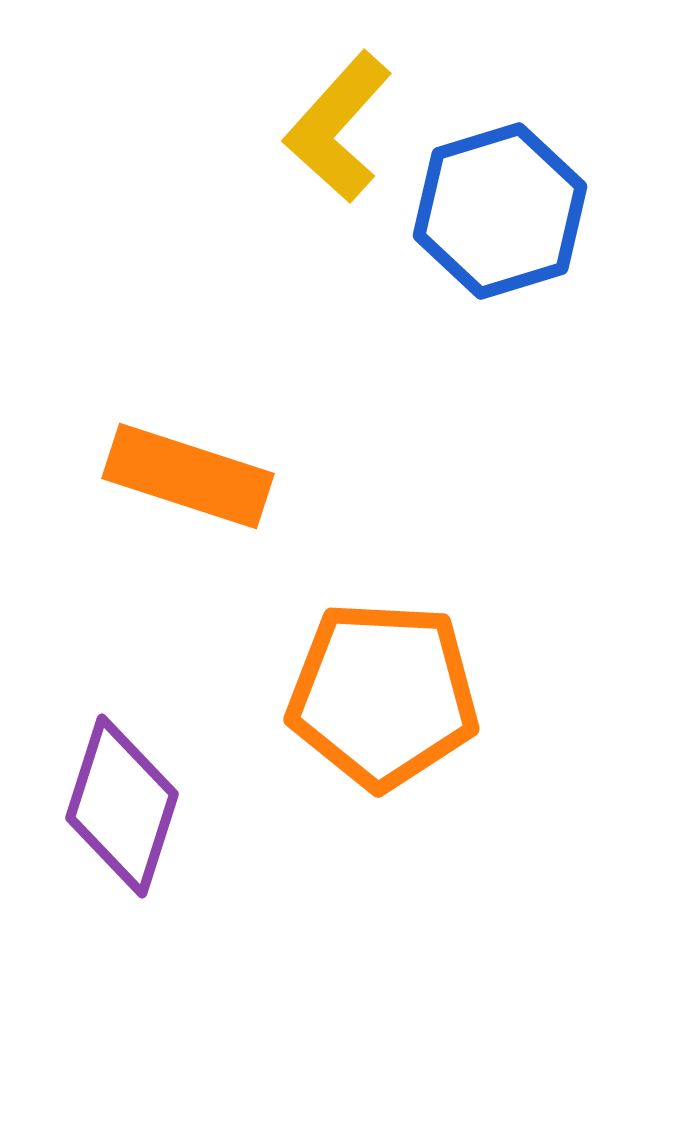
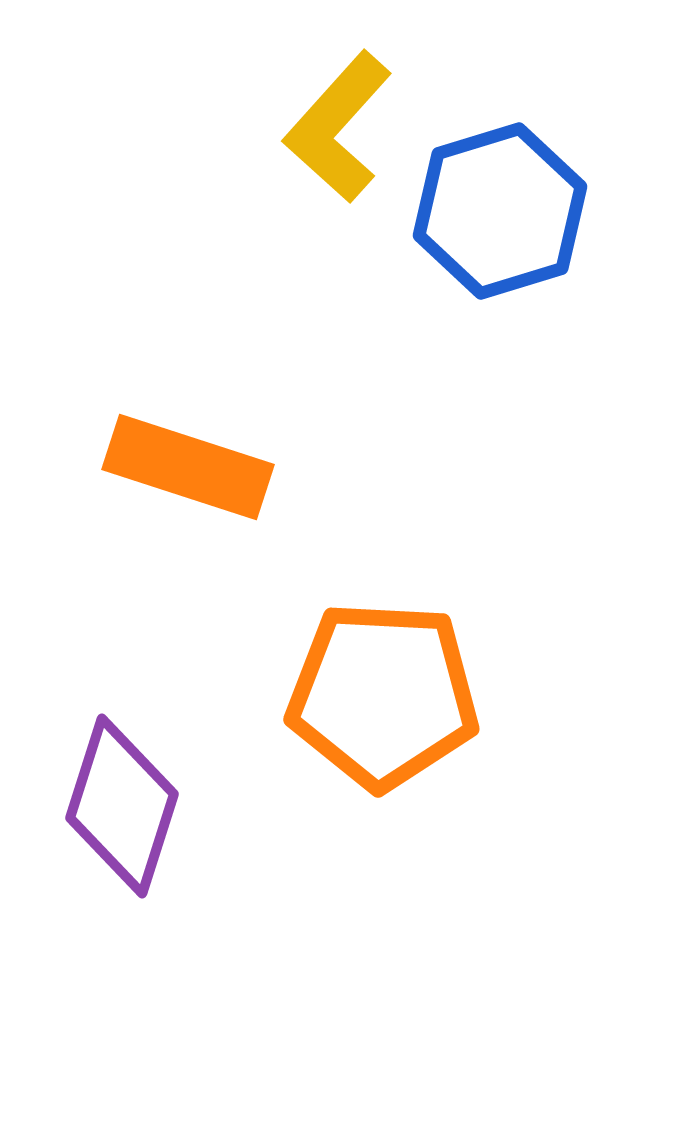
orange rectangle: moved 9 px up
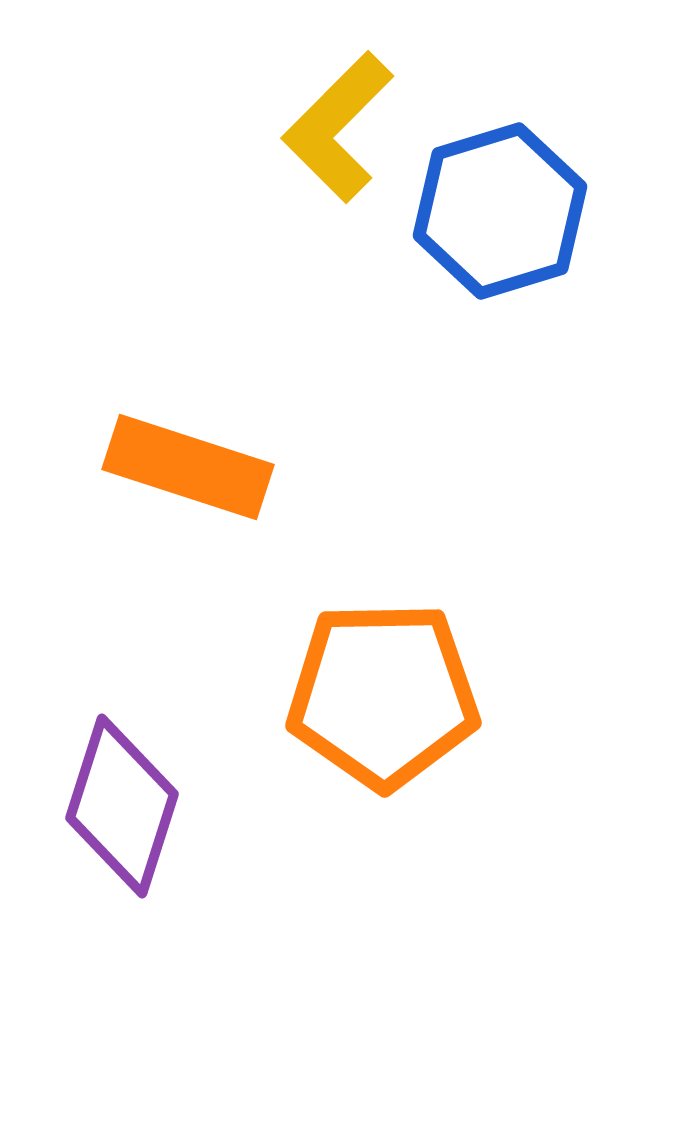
yellow L-shape: rotated 3 degrees clockwise
orange pentagon: rotated 4 degrees counterclockwise
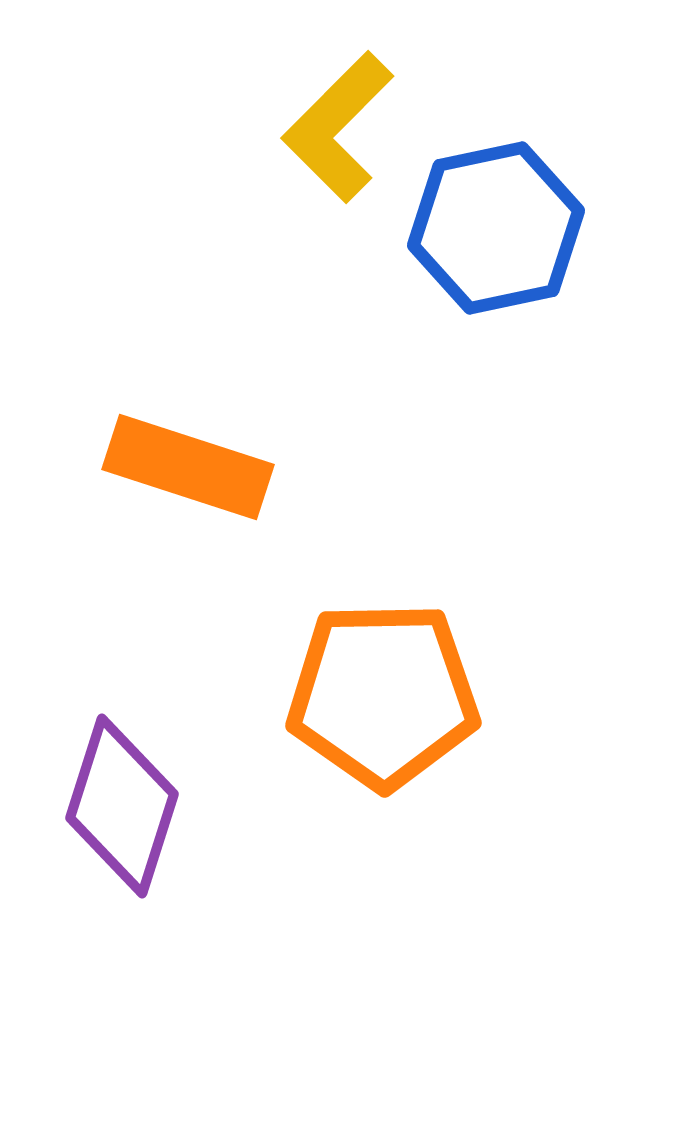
blue hexagon: moved 4 px left, 17 px down; rotated 5 degrees clockwise
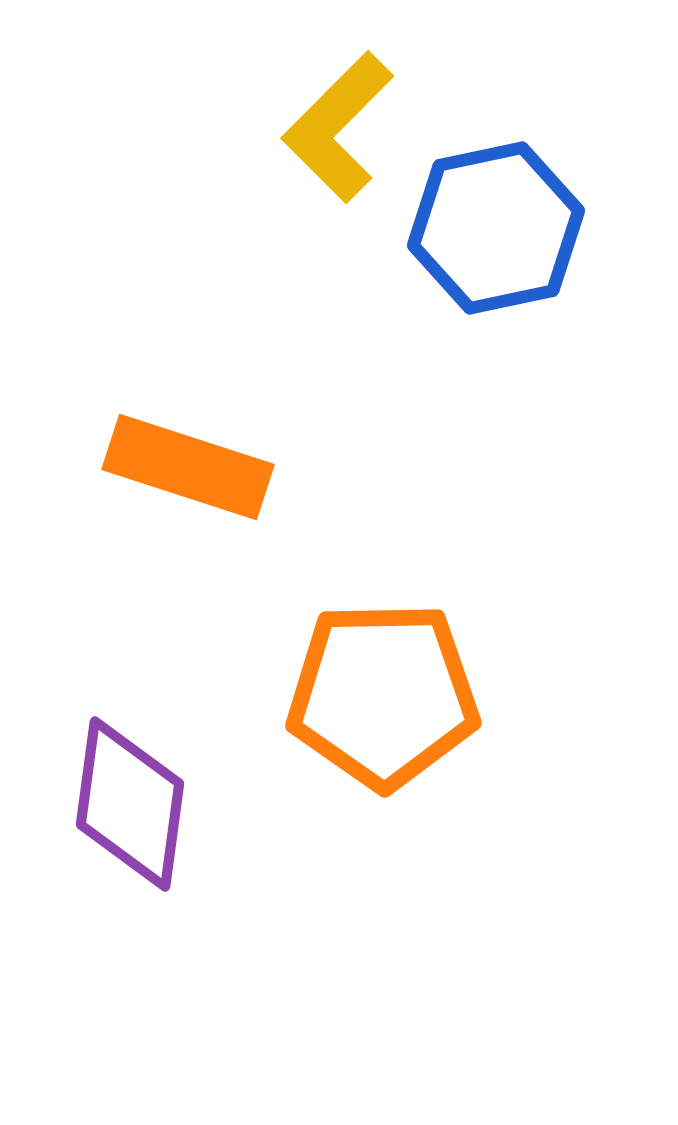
purple diamond: moved 8 px right, 2 px up; rotated 10 degrees counterclockwise
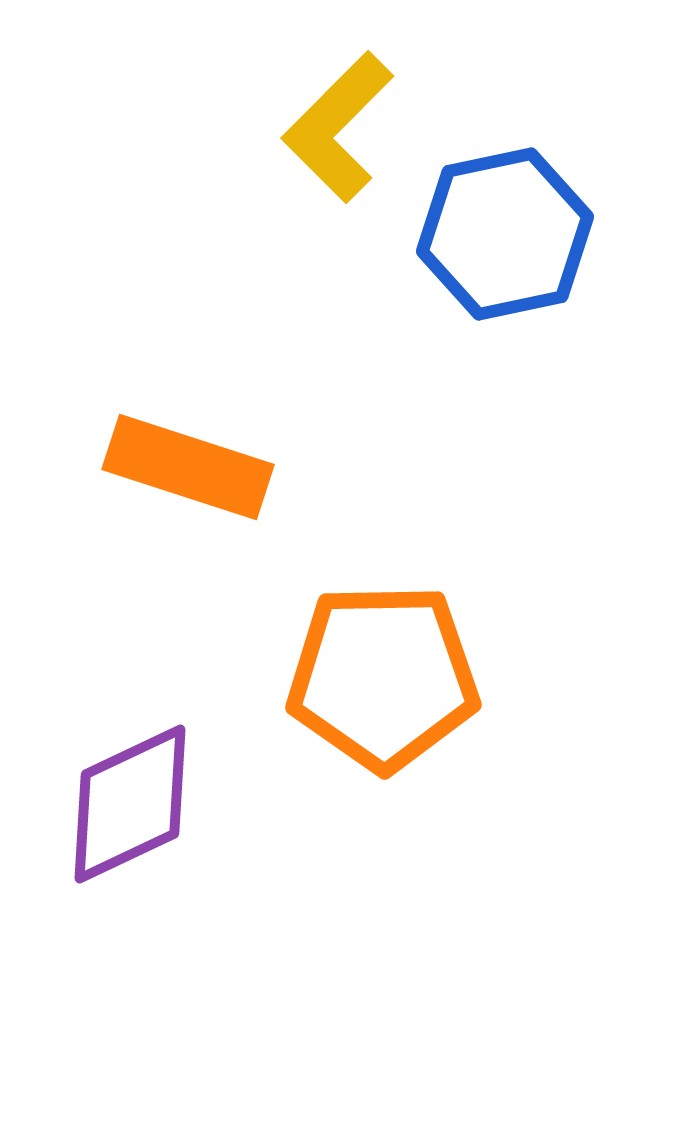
blue hexagon: moved 9 px right, 6 px down
orange pentagon: moved 18 px up
purple diamond: rotated 57 degrees clockwise
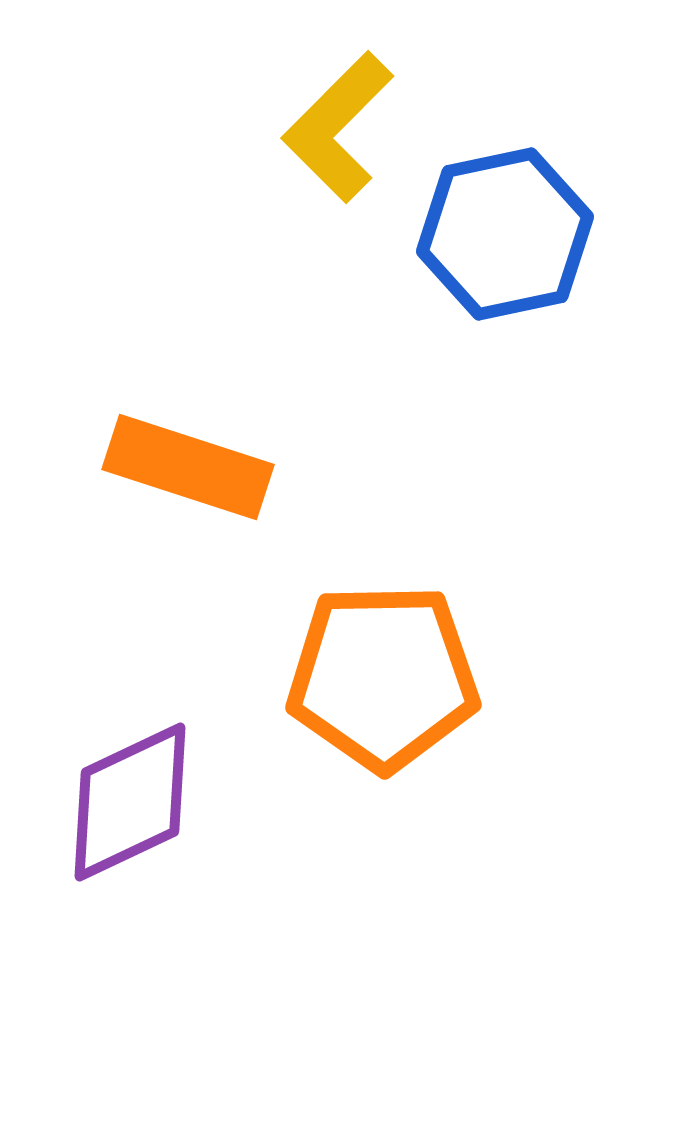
purple diamond: moved 2 px up
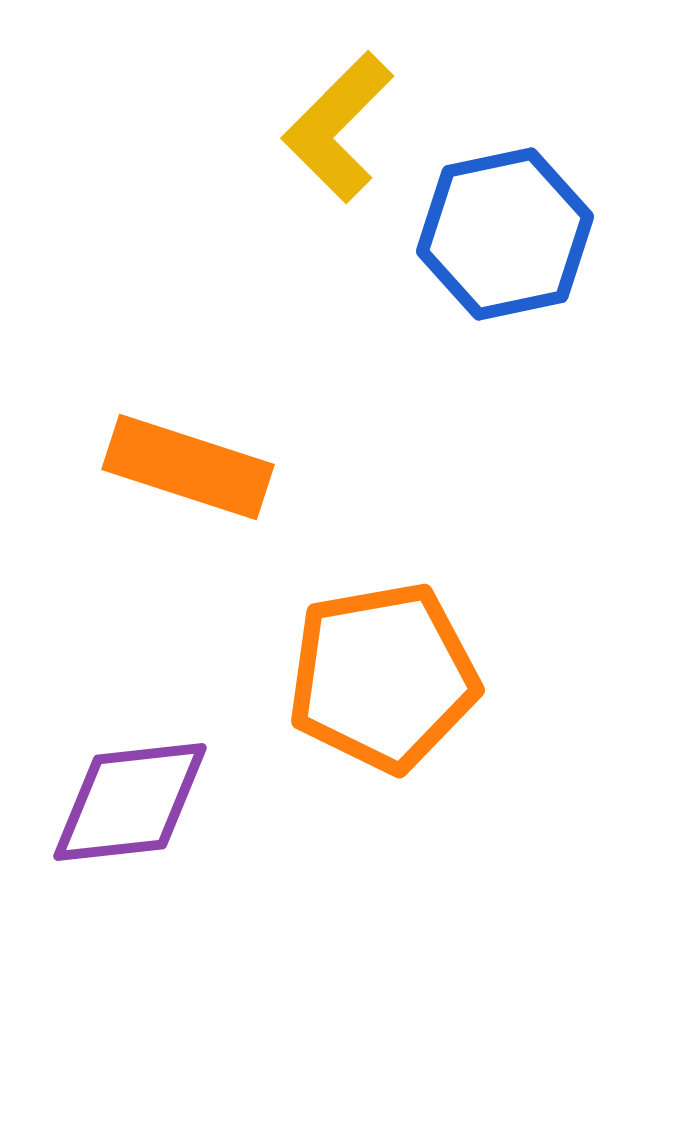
orange pentagon: rotated 9 degrees counterclockwise
purple diamond: rotated 19 degrees clockwise
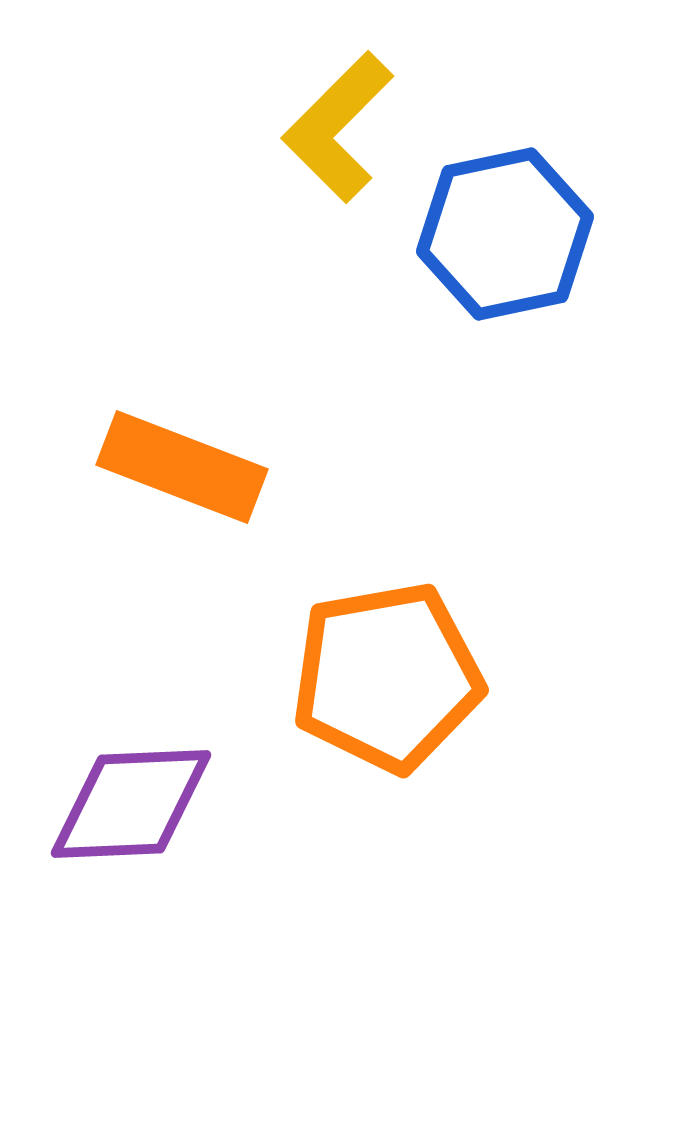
orange rectangle: moved 6 px left; rotated 3 degrees clockwise
orange pentagon: moved 4 px right
purple diamond: moved 1 px right, 2 px down; rotated 4 degrees clockwise
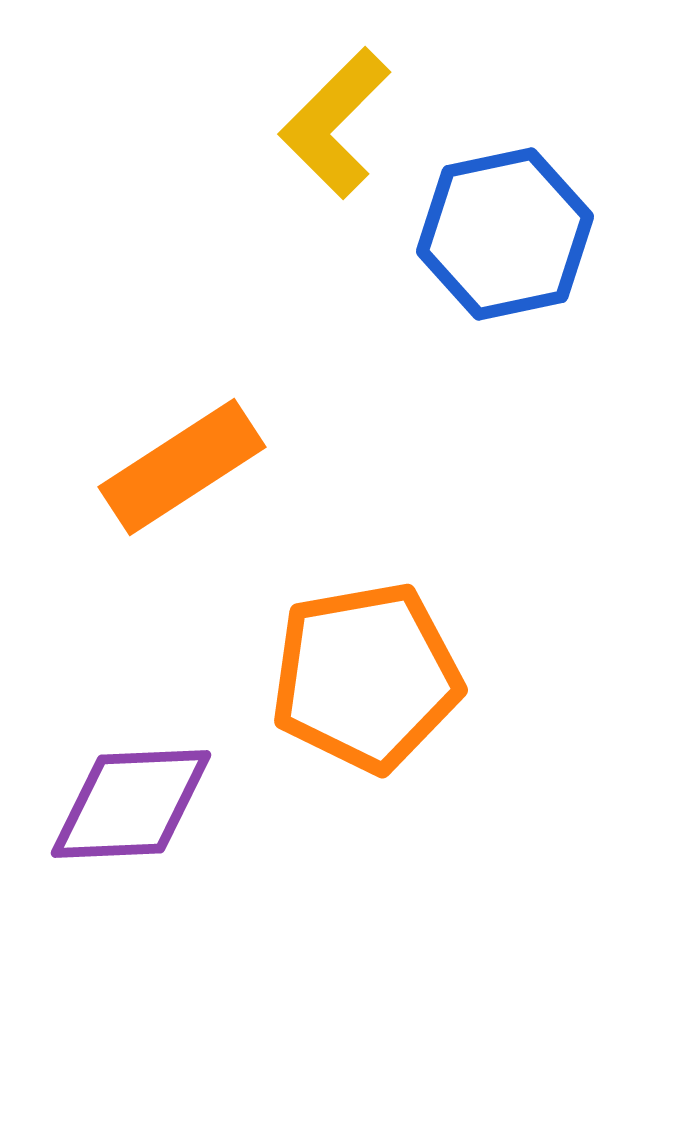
yellow L-shape: moved 3 px left, 4 px up
orange rectangle: rotated 54 degrees counterclockwise
orange pentagon: moved 21 px left
